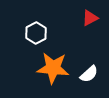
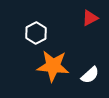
orange star: moved 2 px up
white semicircle: moved 1 px right, 1 px down
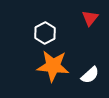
red triangle: rotated 24 degrees counterclockwise
white hexagon: moved 9 px right
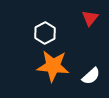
white semicircle: moved 1 px right, 1 px down
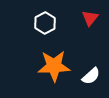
white hexagon: moved 10 px up
orange star: moved 1 px right; rotated 8 degrees counterclockwise
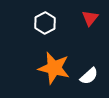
orange star: moved 2 px down; rotated 16 degrees clockwise
white semicircle: moved 2 px left
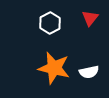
white hexagon: moved 5 px right
white semicircle: moved 4 px up; rotated 30 degrees clockwise
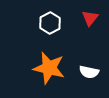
orange star: moved 5 px left
white semicircle: rotated 24 degrees clockwise
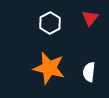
white semicircle: rotated 84 degrees clockwise
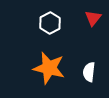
red triangle: moved 3 px right
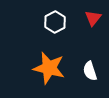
white hexagon: moved 5 px right, 1 px up
white semicircle: moved 1 px right, 1 px up; rotated 24 degrees counterclockwise
